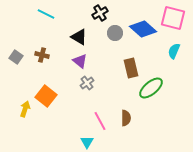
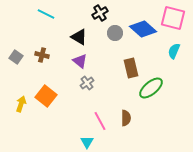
yellow arrow: moved 4 px left, 5 px up
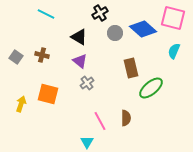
orange square: moved 2 px right, 2 px up; rotated 25 degrees counterclockwise
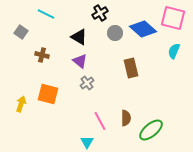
gray square: moved 5 px right, 25 px up
green ellipse: moved 42 px down
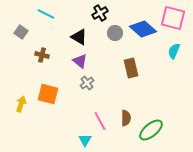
cyan triangle: moved 2 px left, 2 px up
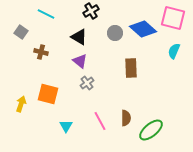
black cross: moved 9 px left, 2 px up
brown cross: moved 1 px left, 3 px up
brown rectangle: rotated 12 degrees clockwise
cyan triangle: moved 19 px left, 14 px up
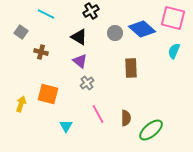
blue diamond: moved 1 px left
pink line: moved 2 px left, 7 px up
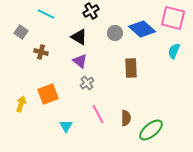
orange square: rotated 35 degrees counterclockwise
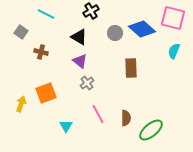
orange square: moved 2 px left, 1 px up
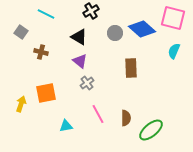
orange square: rotated 10 degrees clockwise
cyan triangle: rotated 48 degrees clockwise
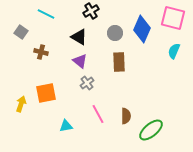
blue diamond: rotated 72 degrees clockwise
brown rectangle: moved 12 px left, 6 px up
brown semicircle: moved 2 px up
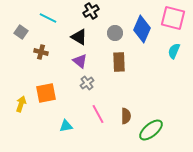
cyan line: moved 2 px right, 4 px down
